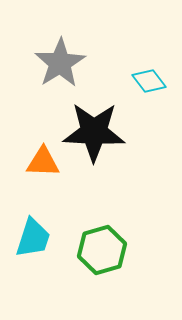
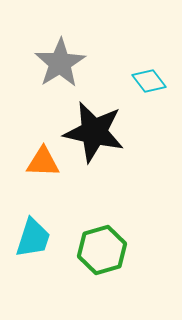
black star: rotated 10 degrees clockwise
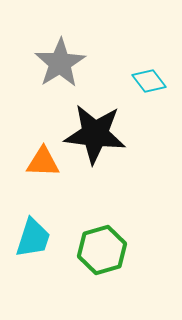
black star: moved 1 px right, 2 px down; rotated 6 degrees counterclockwise
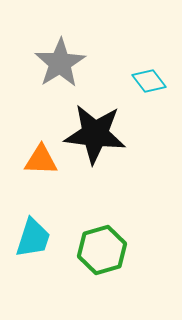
orange triangle: moved 2 px left, 2 px up
